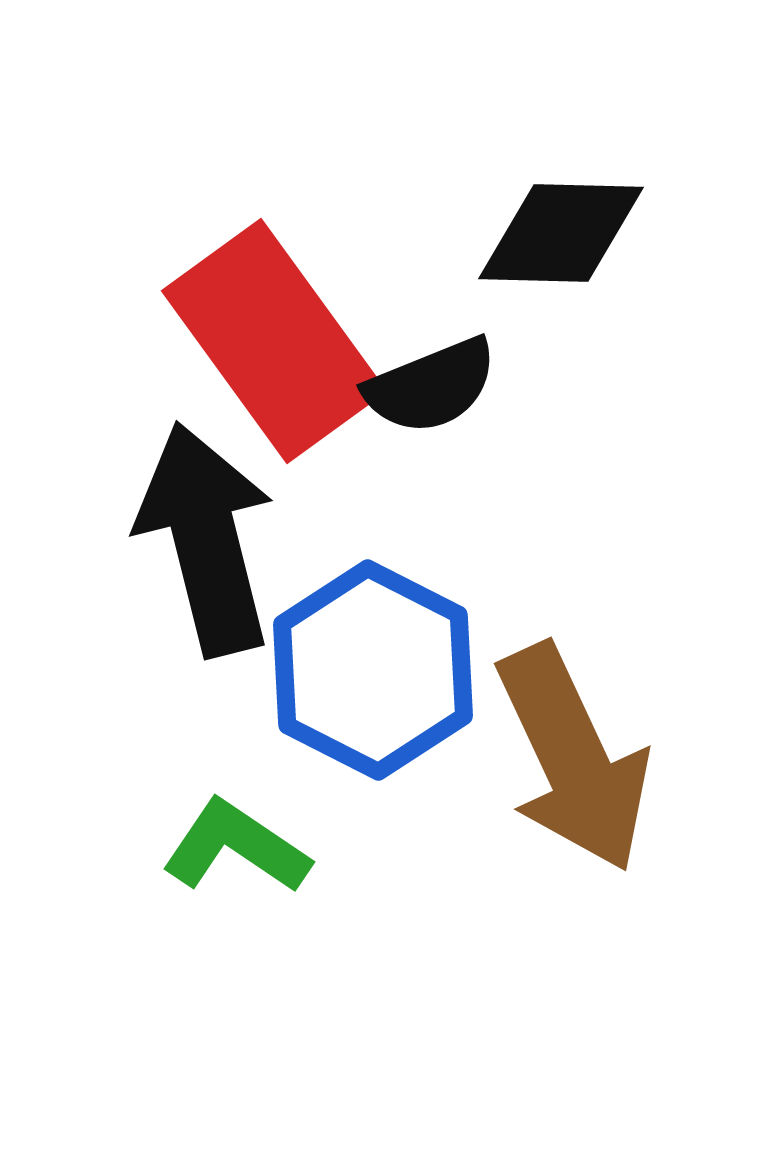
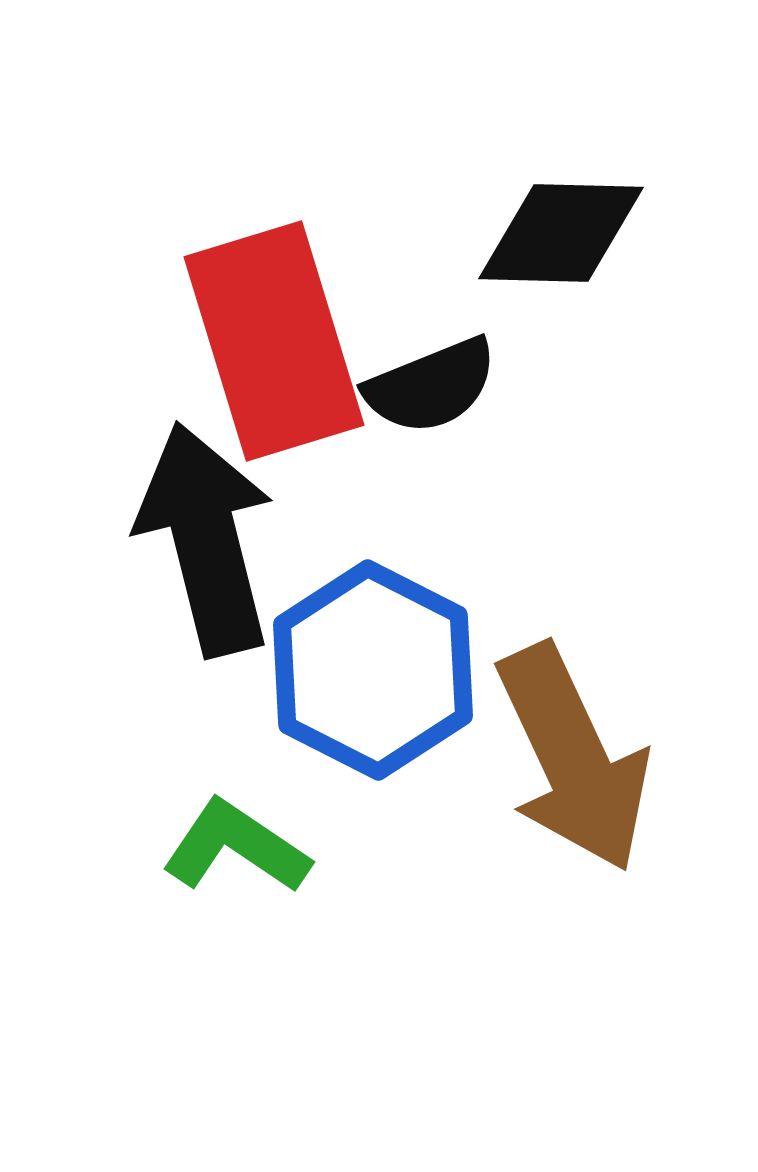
red rectangle: rotated 19 degrees clockwise
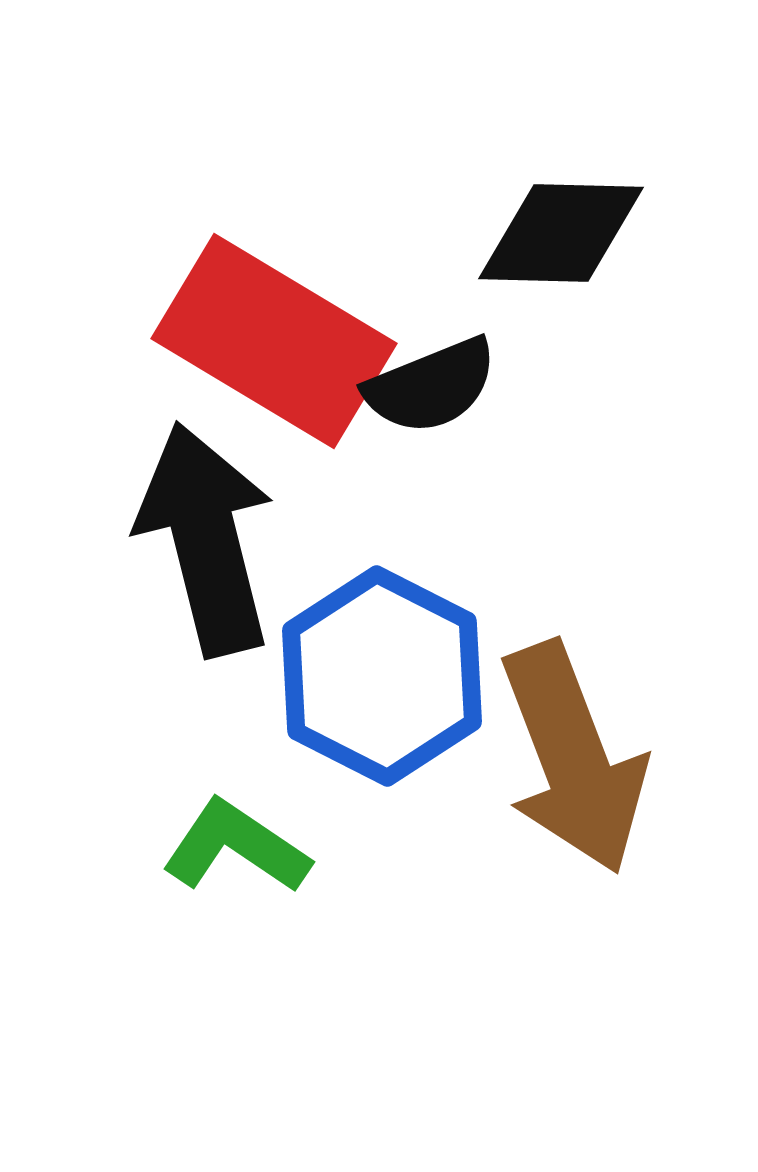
red rectangle: rotated 42 degrees counterclockwise
blue hexagon: moved 9 px right, 6 px down
brown arrow: rotated 4 degrees clockwise
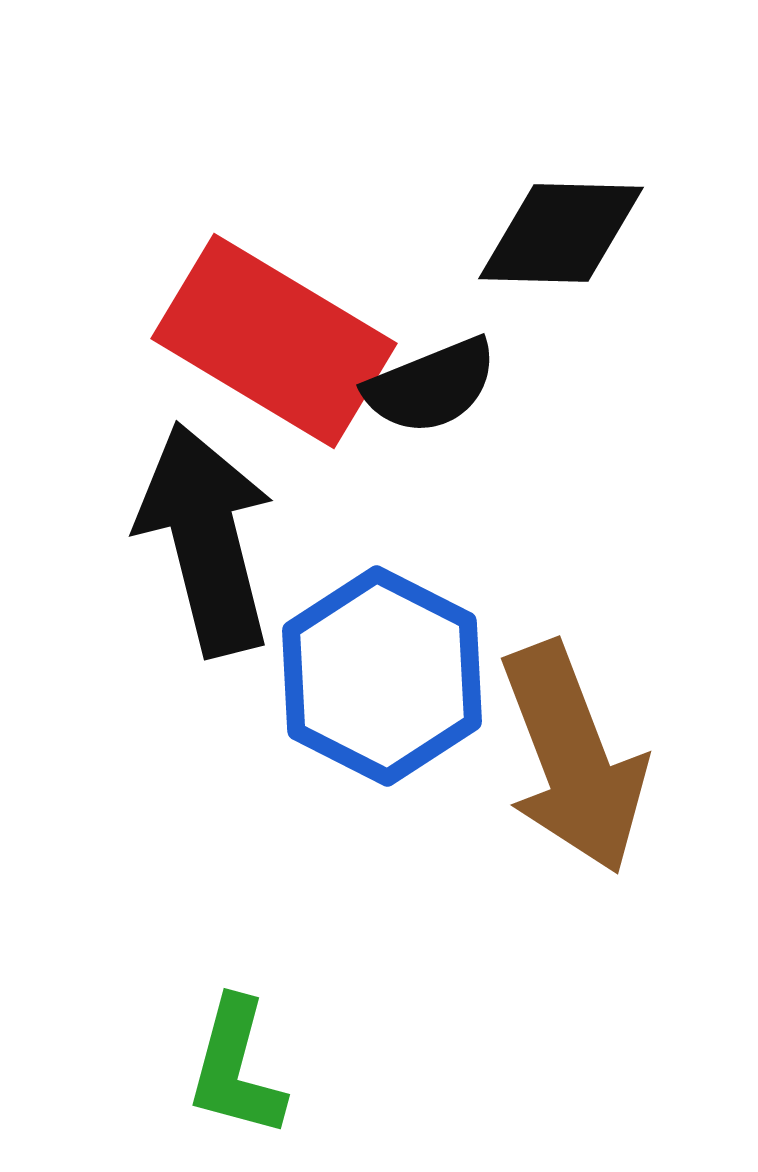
green L-shape: moved 221 px down; rotated 109 degrees counterclockwise
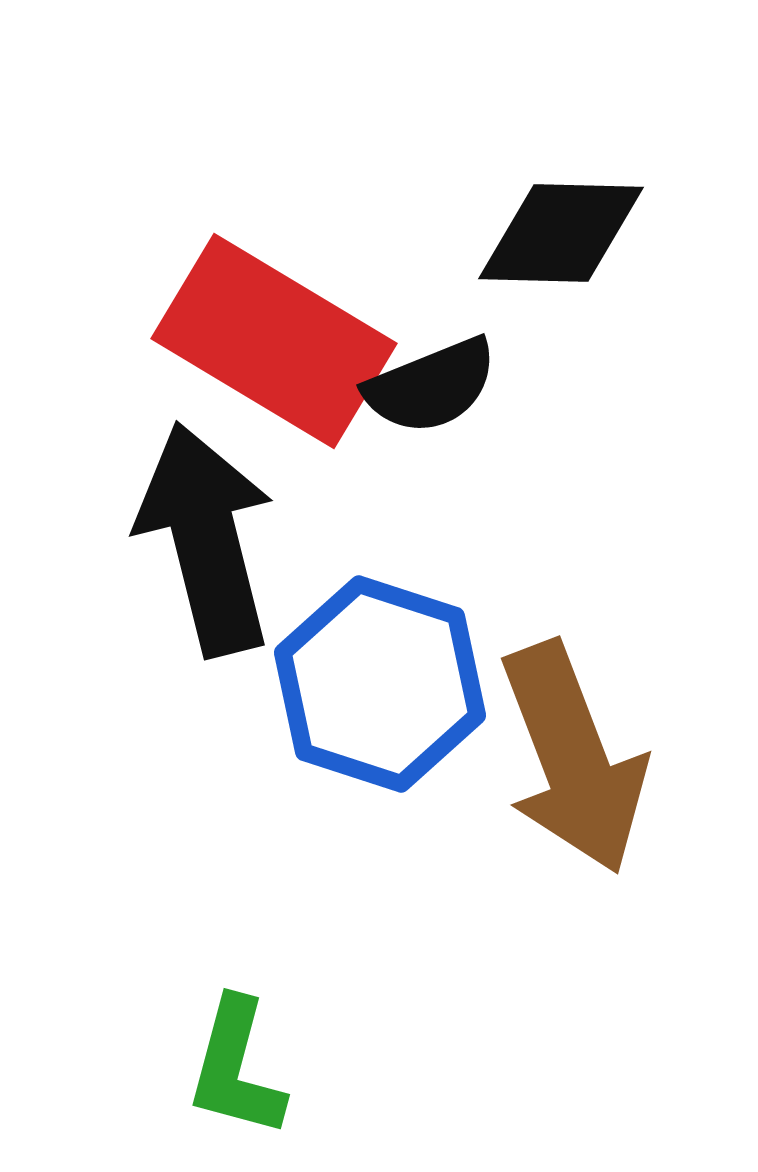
blue hexagon: moved 2 px left, 8 px down; rotated 9 degrees counterclockwise
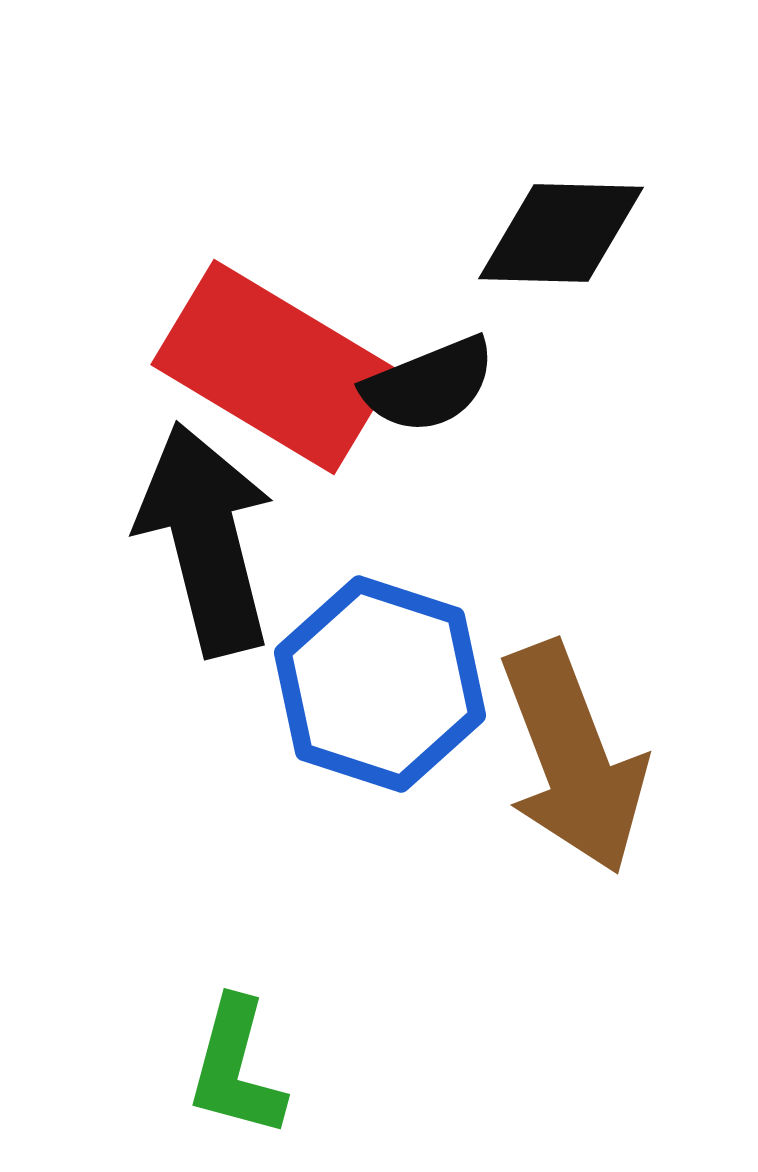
red rectangle: moved 26 px down
black semicircle: moved 2 px left, 1 px up
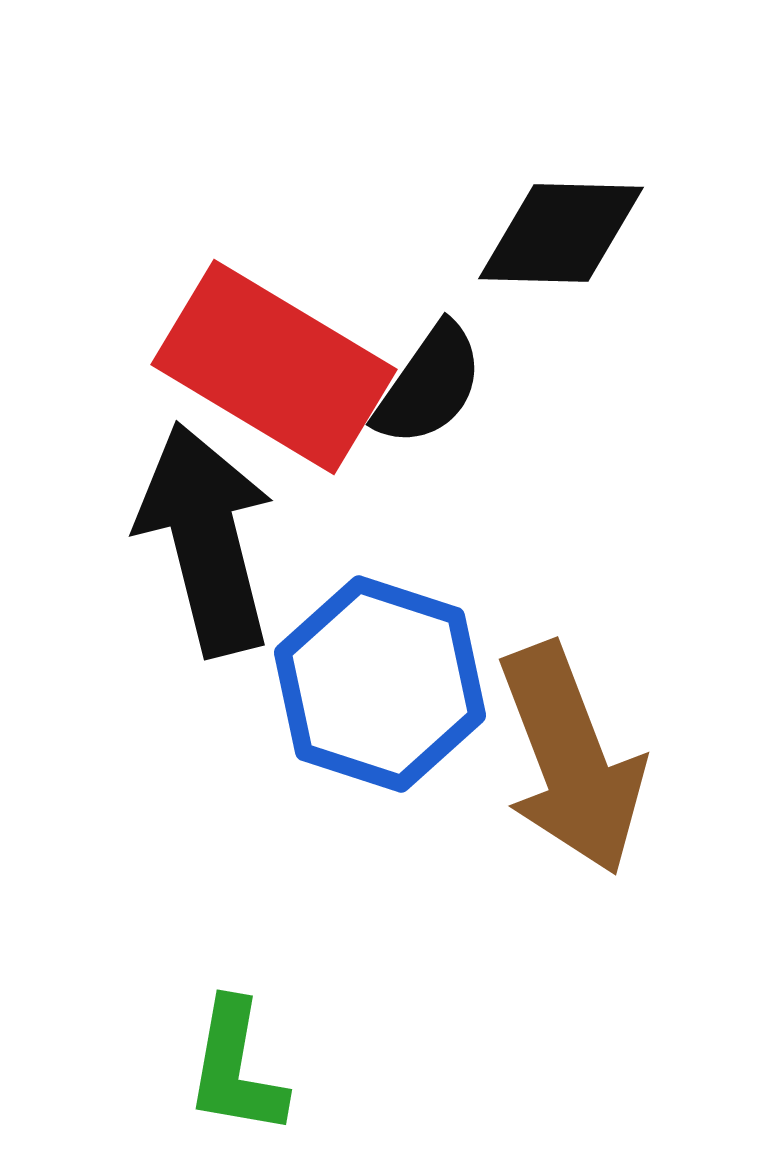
black semicircle: rotated 33 degrees counterclockwise
brown arrow: moved 2 px left, 1 px down
green L-shape: rotated 5 degrees counterclockwise
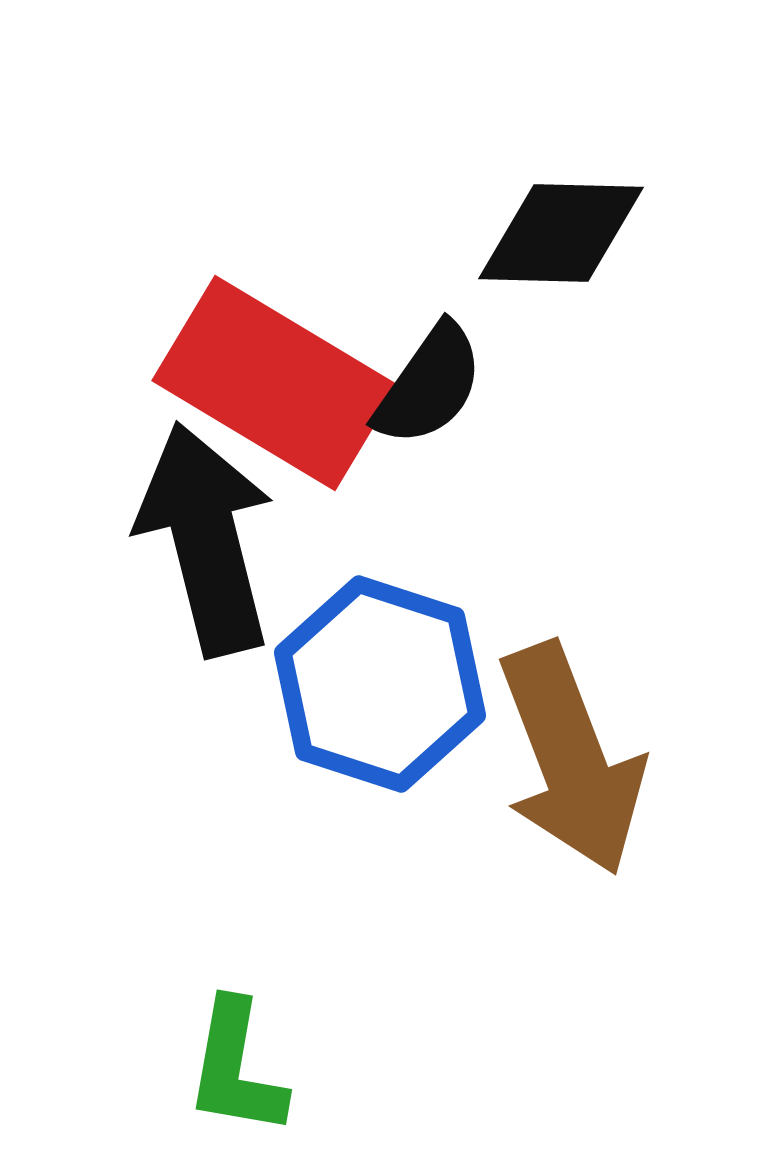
red rectangle: moved 1 px right, 16 px down
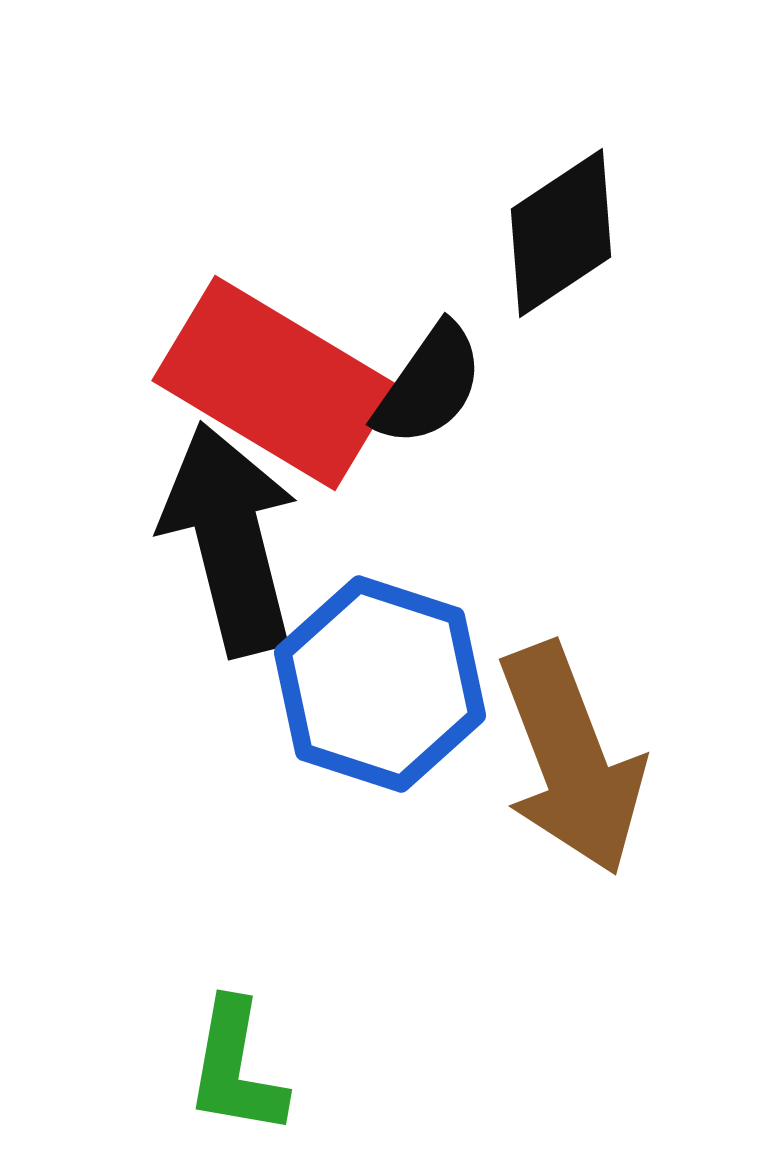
black diamond: rotated 35 degrees counterclockwise
black arrow: moved 24 px right
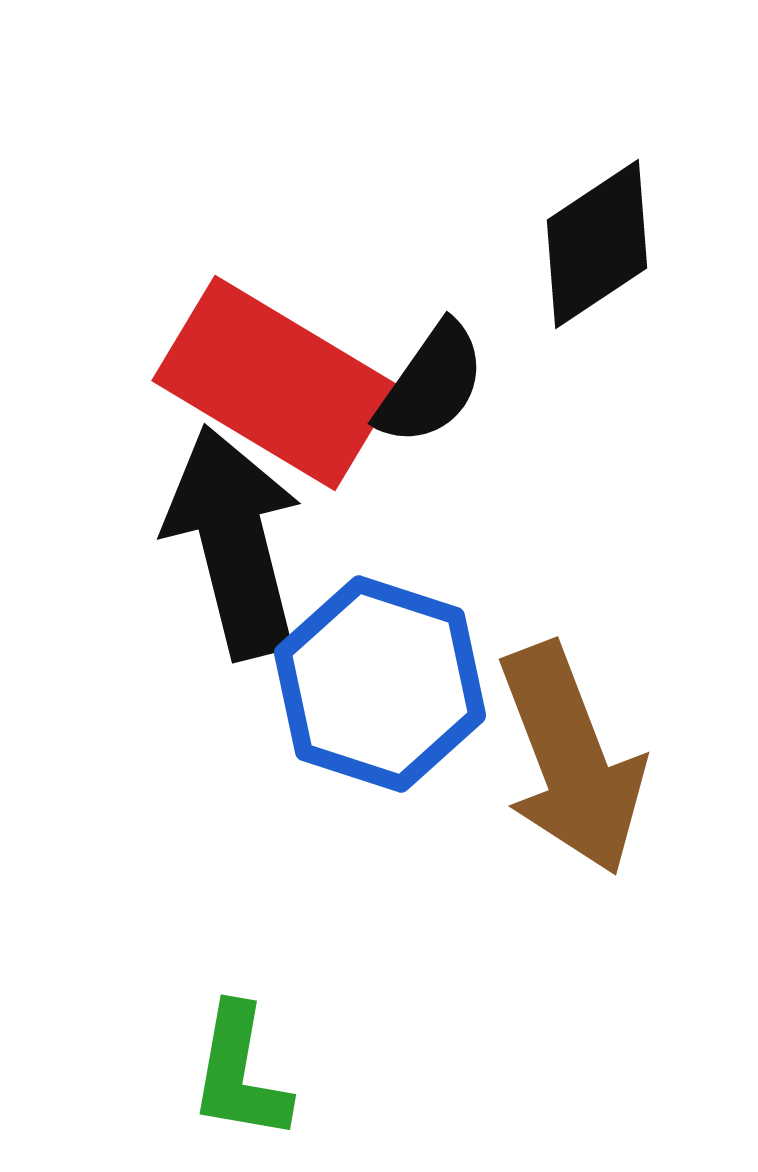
black diamond: moved 36 px right, 11 px down
black semicircle: moved 2 px right, 1 px up
black arrow: moved 4 px right, 3 px down
green L-shape: moved 4 px right, 5 px down
